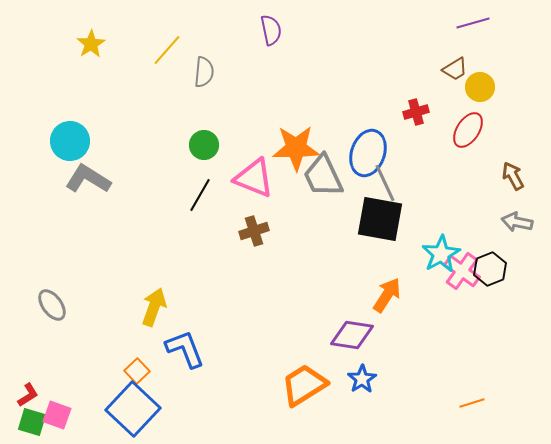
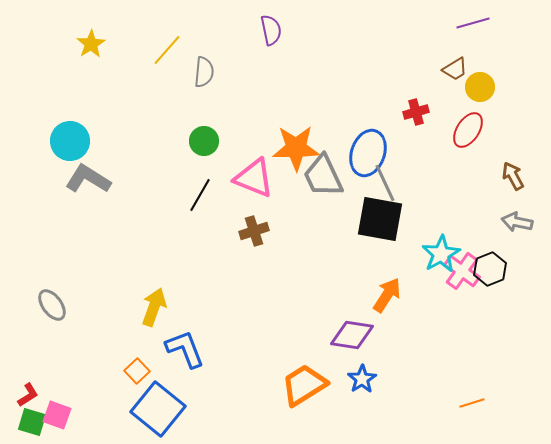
green circle: moved 4 px up
blue square: moved 25 px right; rotated 4 degrees counterclockwise
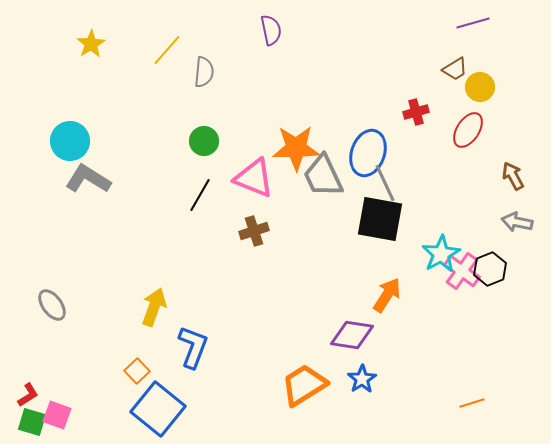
blue L-shape: moved 8 px right, 2 px up; rotated 42 degrees clockwise
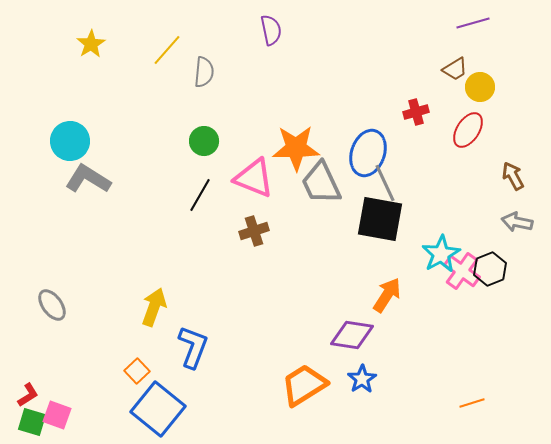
gray trapezoid: moved 2 px left, 7 px down
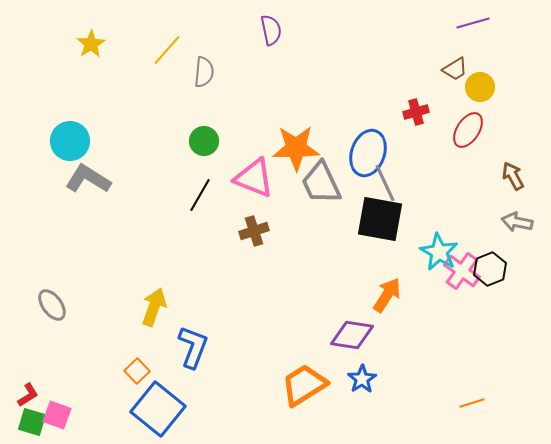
cyan star: moved 2 px left, 2 px up; rotated 12 degrees counterclockwise
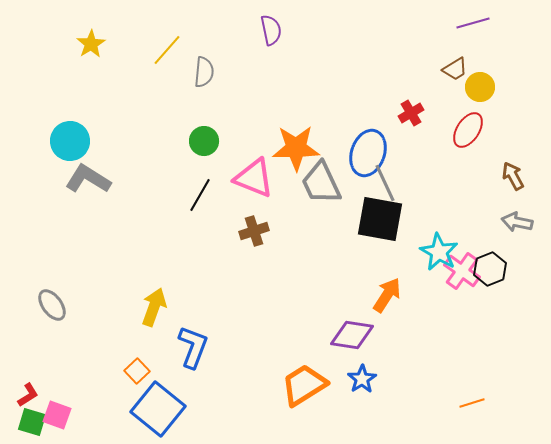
red cross: moved 5 px left, 1 px down; rotated 15 degrees counterclockwise
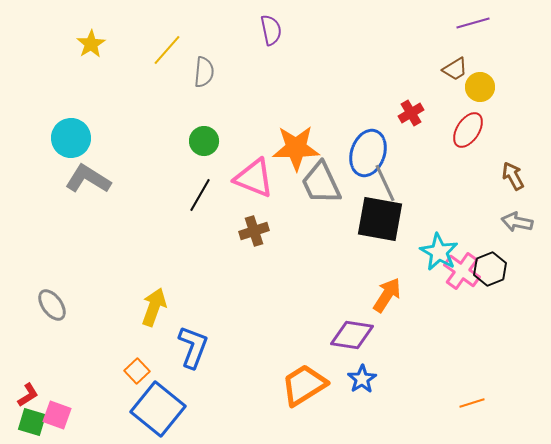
cyan circle: moved 1 px right, 3 px up
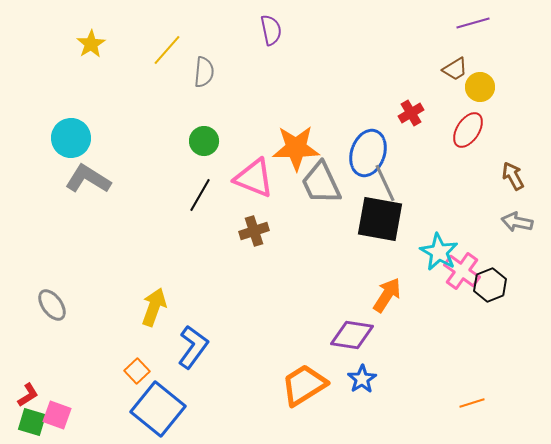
black hexagon: moved 16 px down
blue L-shape: rotated 15 degrees clockwise
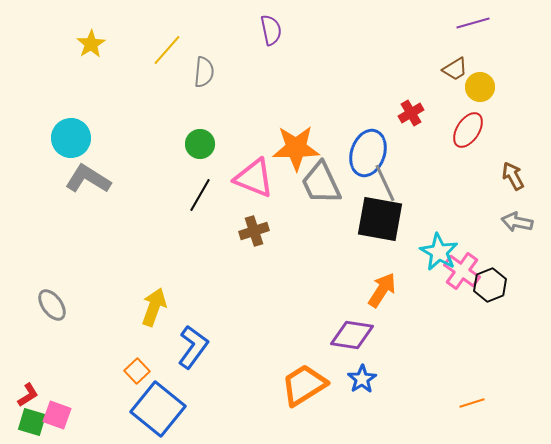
green circle: moved 4 px left, 3 px down
orange arrow: moved 5 px left, 5 px up
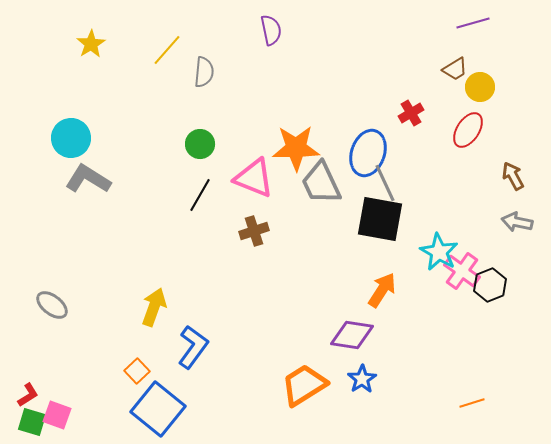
gray ellipse: rotated 16 degrees counterclockwise
